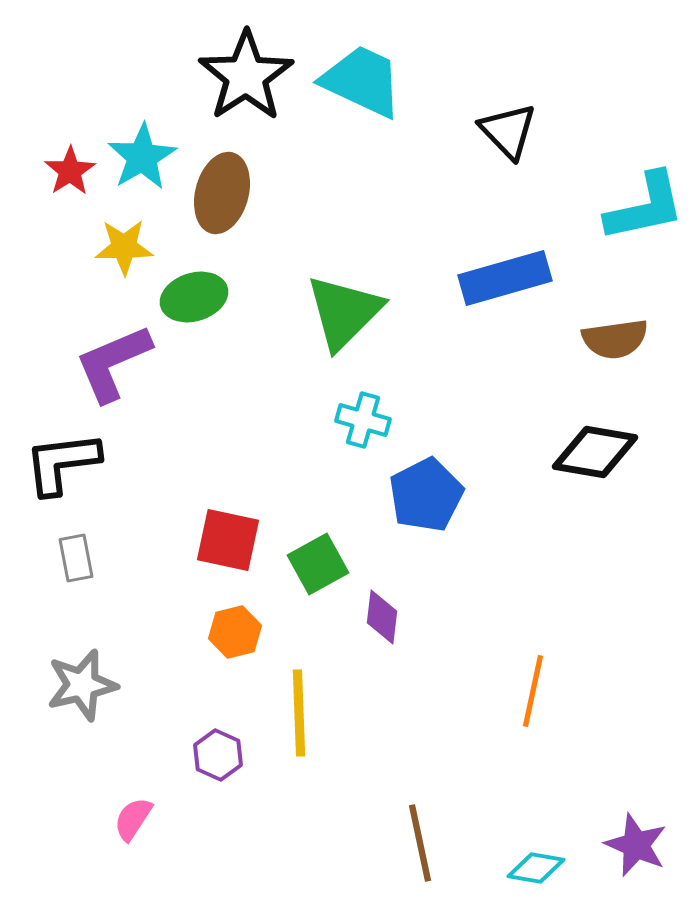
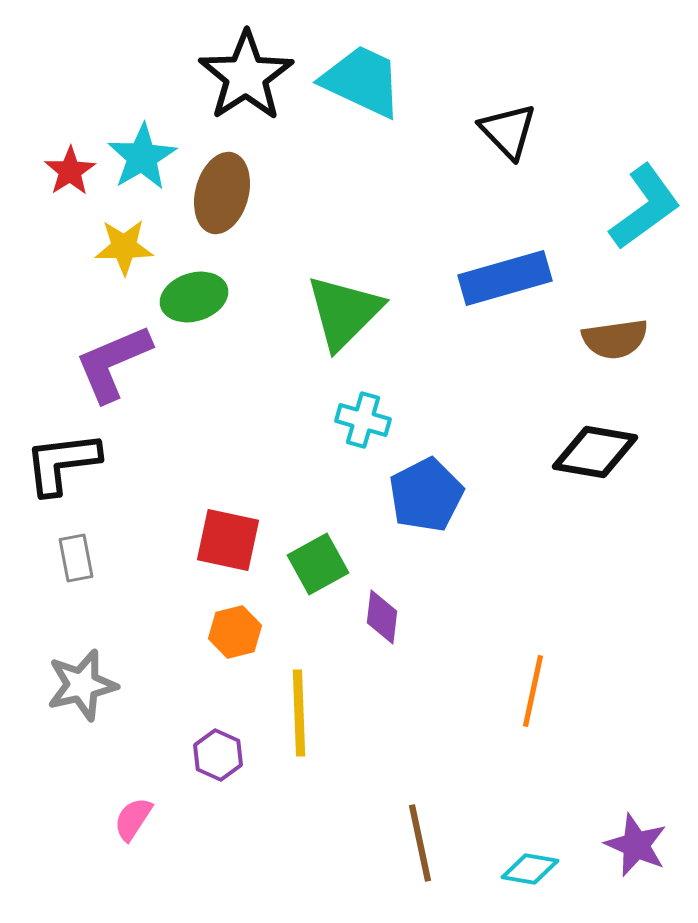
cyan L-shape: rotated 24 degrees counterclockwise
cyan diamond: moved 6 px left, 1 px down
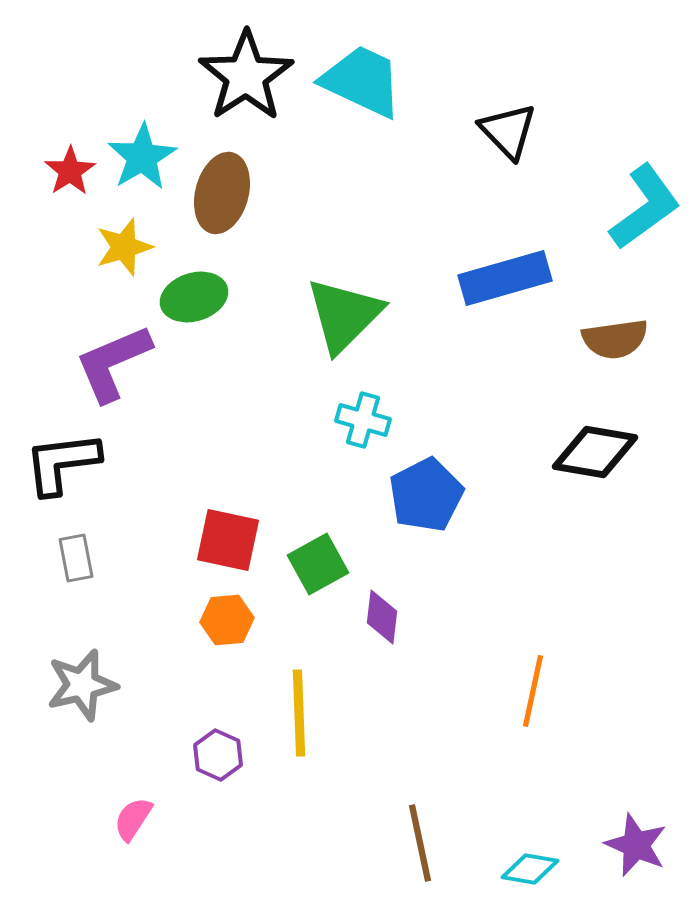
yellow star: rotated 16 degrees counterclockwise
green triangle: moved 3 px down
orange hexagon: moved 8 px left, 12 px up; rotated 9 degrees clockwise
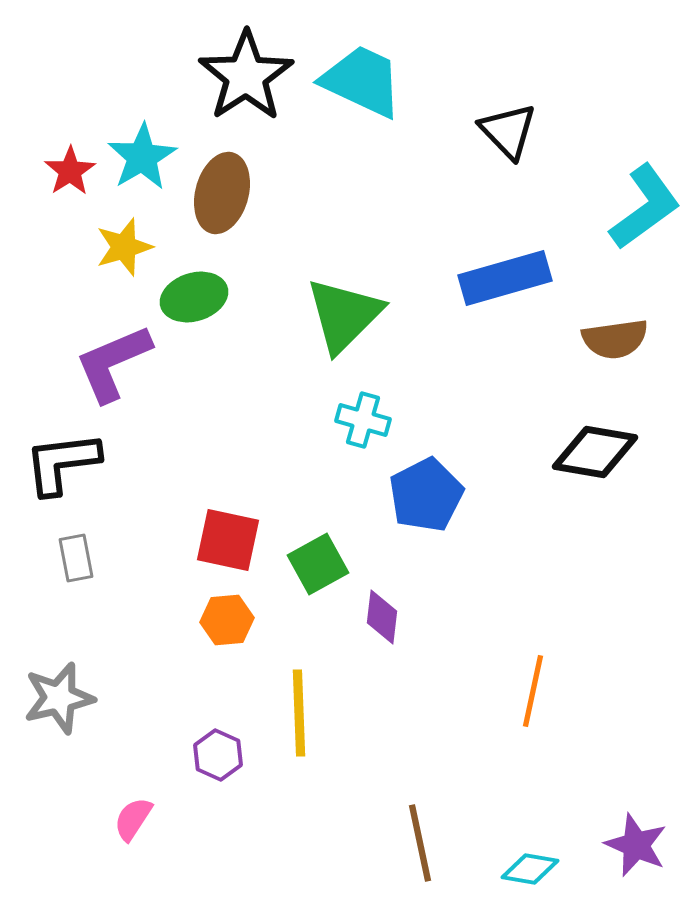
gray star: moved 23 px left, 13 px down
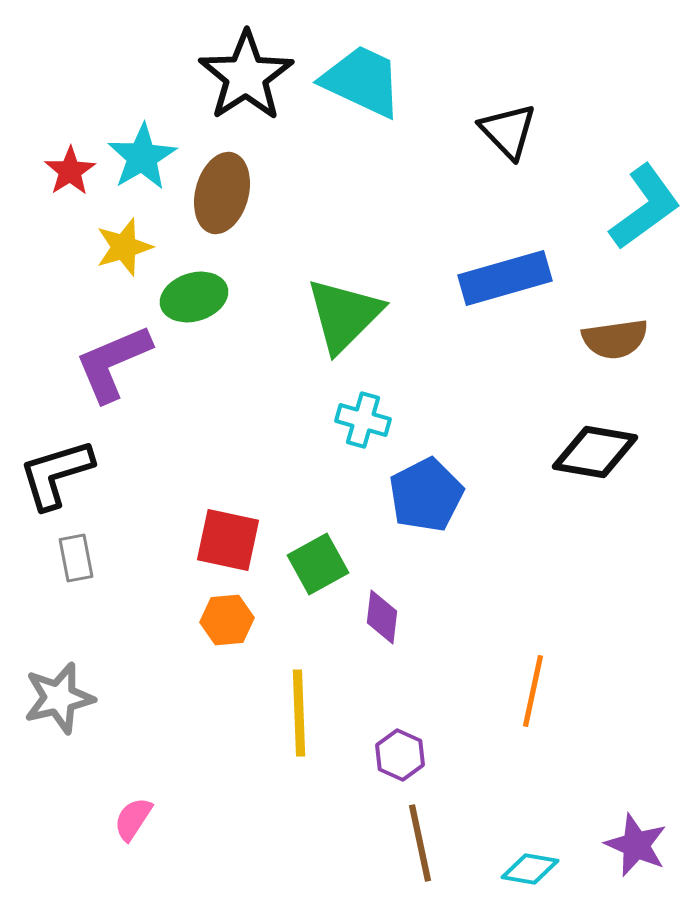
black L-shape: moved 6 px left, 11 px down; rotated 10 degrees counterclockwise
purple hexagon: moved 182 px right
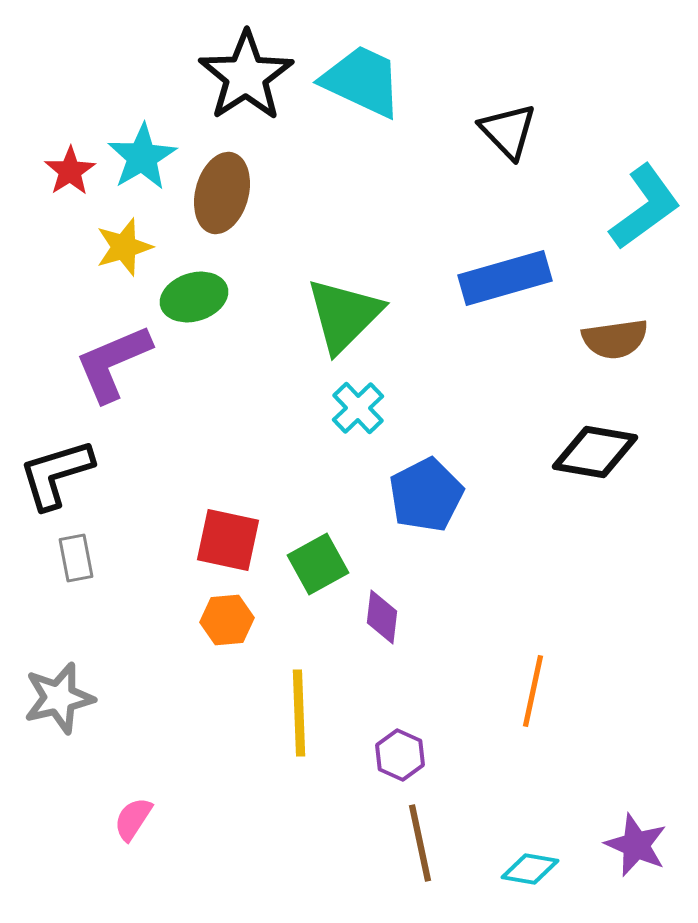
cyan cross: moved 5 px left, 12 px up; rotated 30 degrees clockwise
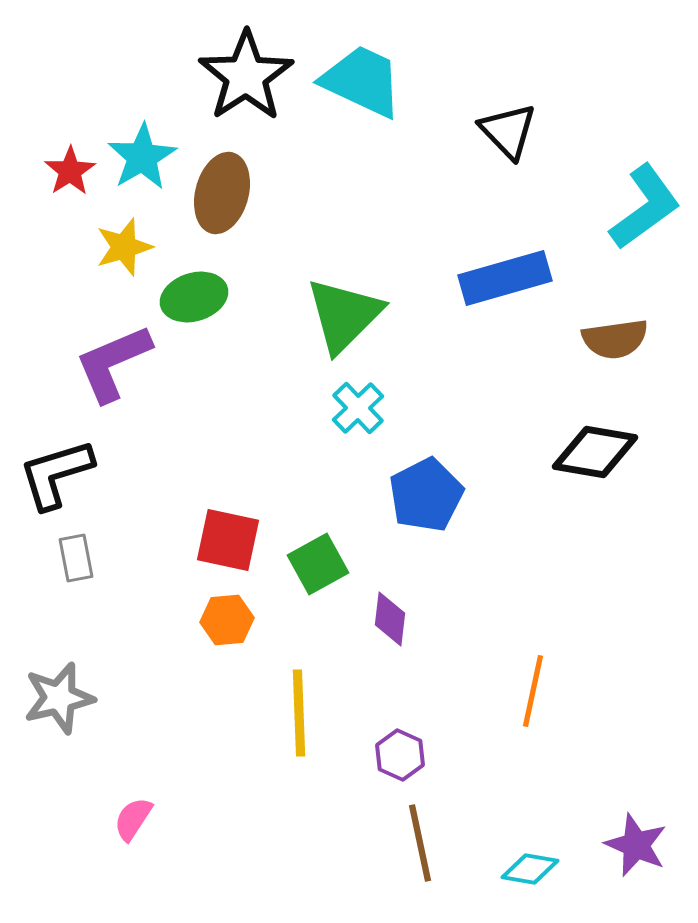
purple diamond: moved 8 px right, 2 px down
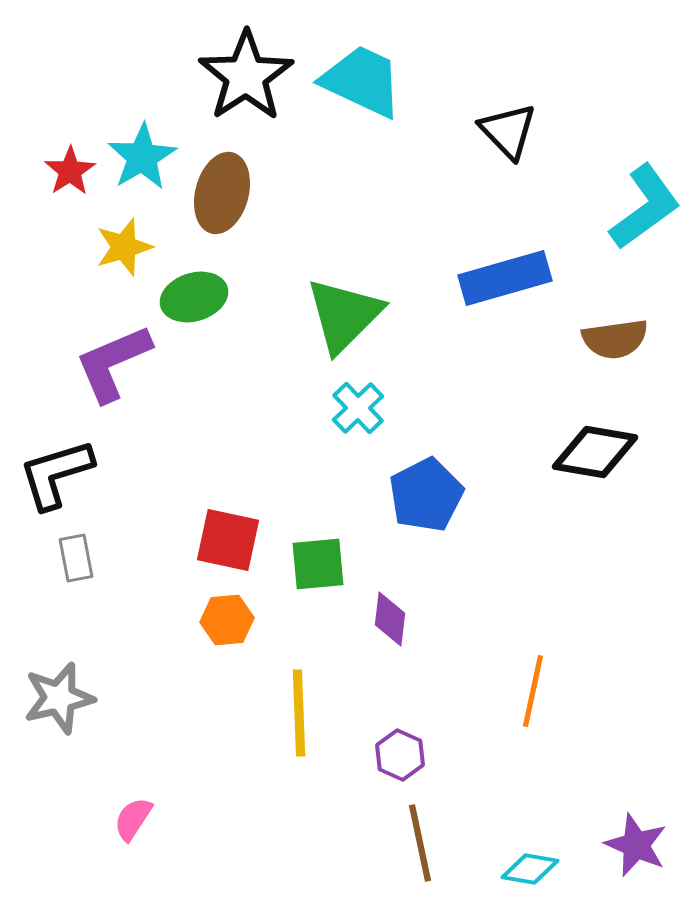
green square: rotated 24 degrees clockwise
